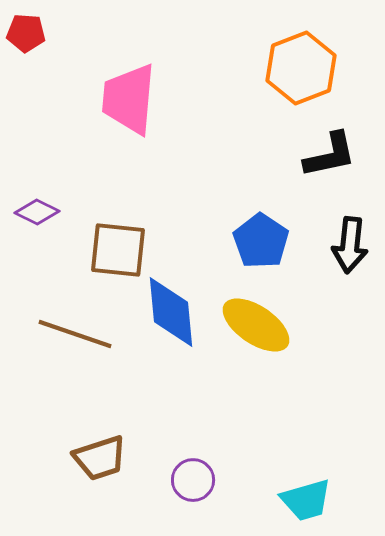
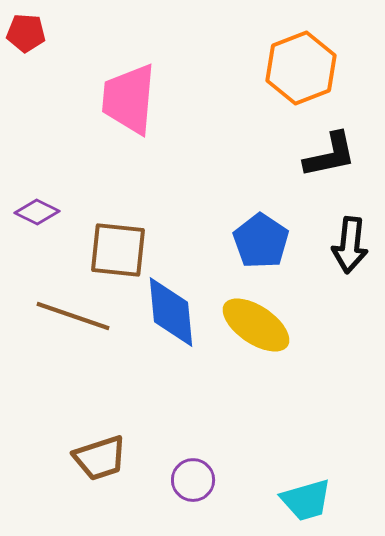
brown line: moved 2 px left, 18 px up
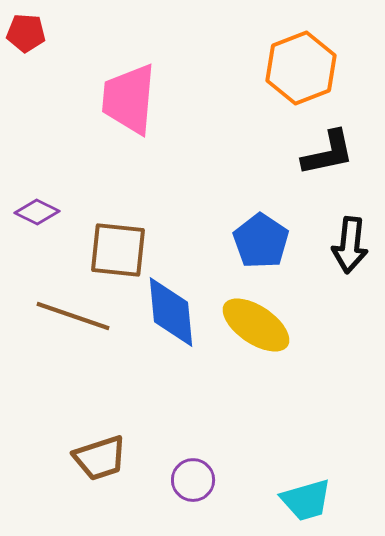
black L-shape: moved 2 px left, 2 px up
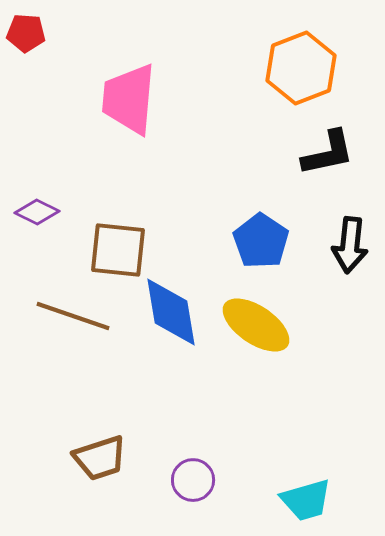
blue diamond: rotated 4 degrees counterclockwise
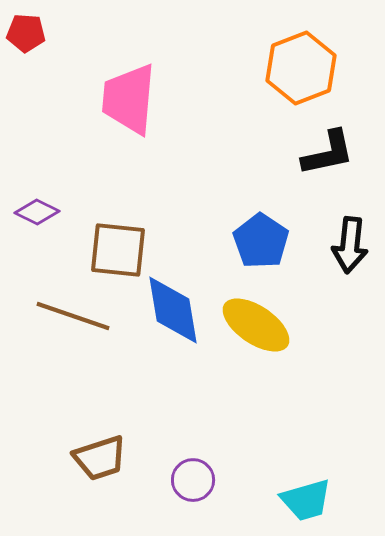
blue diamond: moved 2 px right, 2 px up
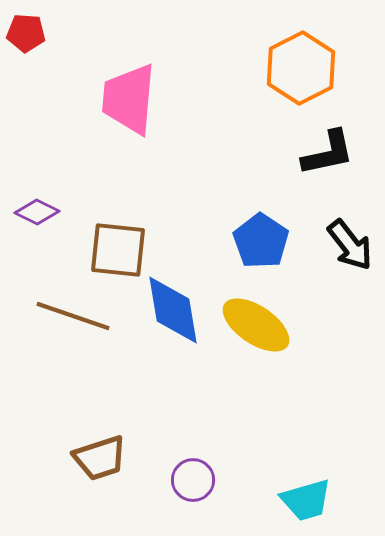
orange hexagon: rotated 6 degrees counterclockwise
black arrow: rotated 44 degrees counterclockwise
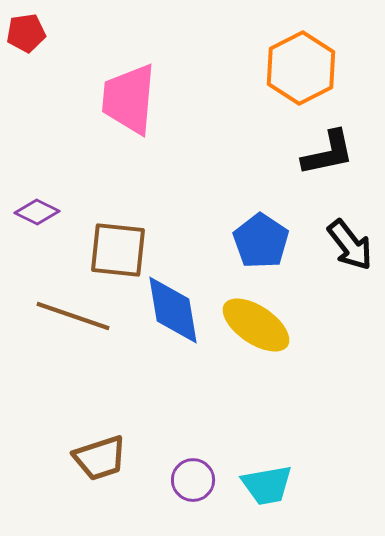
red pentagon: rotated 12 degrees counterclockwise
cyan trapezoid: moved 39 px left, 15 px up; rotated 6 degrees clockwise
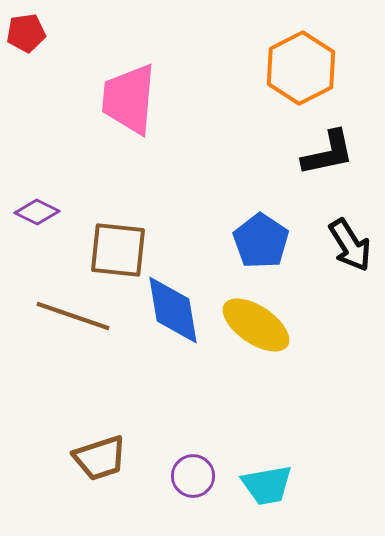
black arrow: rotated 6 degrees clockwise
purple circle: moved 4 px up
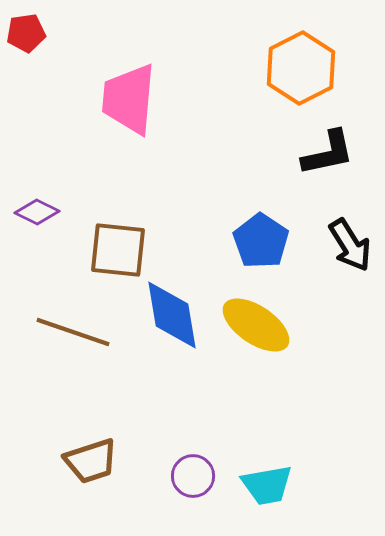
blue diamond: moved 1 px left, 5 px down
brown line: moved 16 px down
brown trapezoid: moved 9 px left, 3 px down
